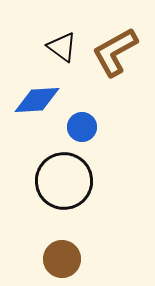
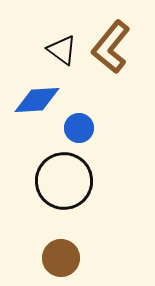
black triangle: moved 3 px down
brown L-shape: moved 4 px left, 5 px up; rotated 22 degrees counterclockwise
blue circle: moved 3 px left, 1 px down
brown circle: moved 1 px left, 1 px up
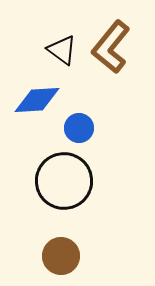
brown circle: moved 2 px up
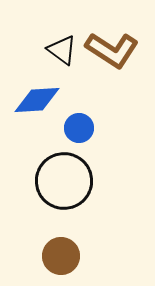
brown L-shape: moved 1 px right, 3 px down; rotated 96 degrees counterclockwise
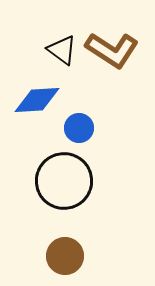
brown circle: moved 4 px right
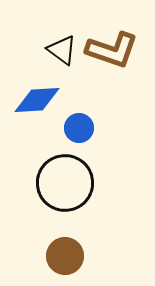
brown L-shape: rotated 14 degrees counterclockwise
black circle: moved 1 px right, 2 px down
